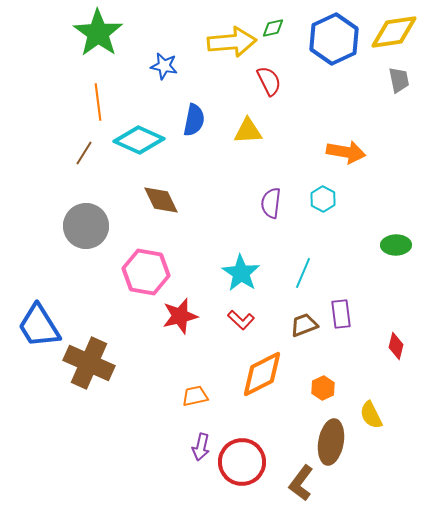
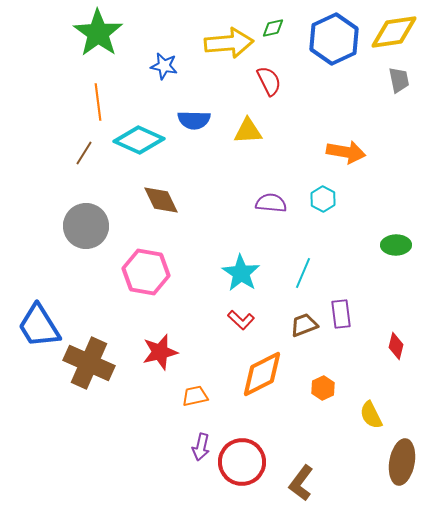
yellow arrow: moved 3 px left, 1 px down
blue semicircle: rotated 80 degrees clockwise
purple semicircle: rotated 88 degrees clockwise
red star: moved 20 px left, 36 px down
brown ellipse: moved 71 px right, 20 px down
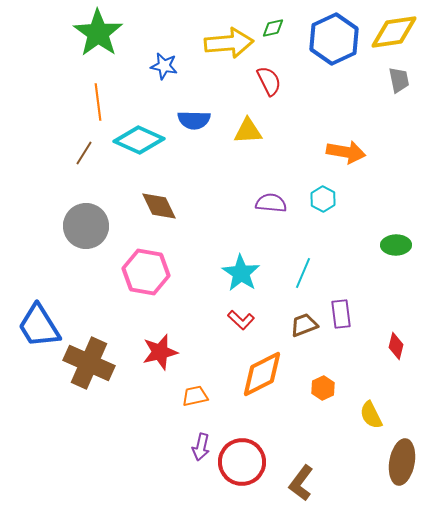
brown diamond: moved 2 px left, 6 px down
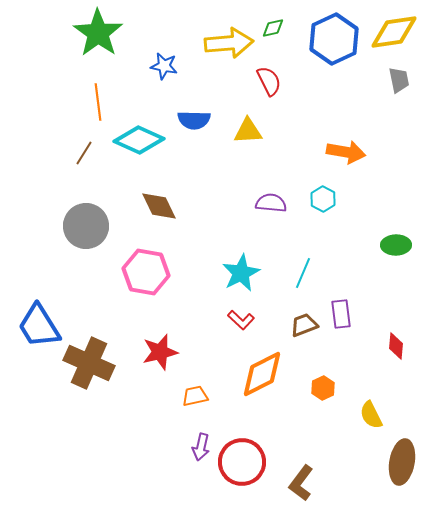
cyan star: rotated 12 degrees clockwise
red diamond: rotated 8 degrees counterclockwise
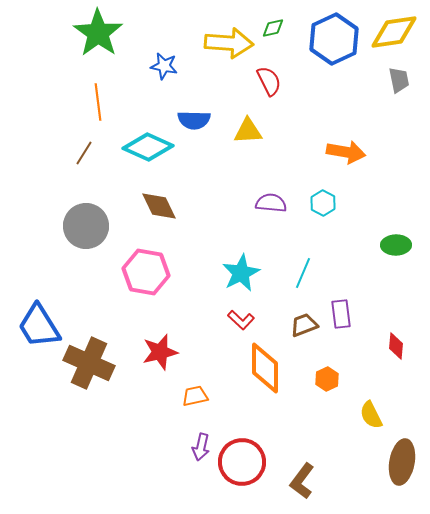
yellow arrow: rotated 9 degrees clockwise
cyan diamond: moved 9 px right, 7 px down
cyan hexagon: moved 4 px down
orange diamond: moved 3 px right, 6 px up; rotated 63 degrees counterclockwise
orange hexagon: moved 4 px right, 9 px up
brown L-shape: moved 1 px right, 2 px up
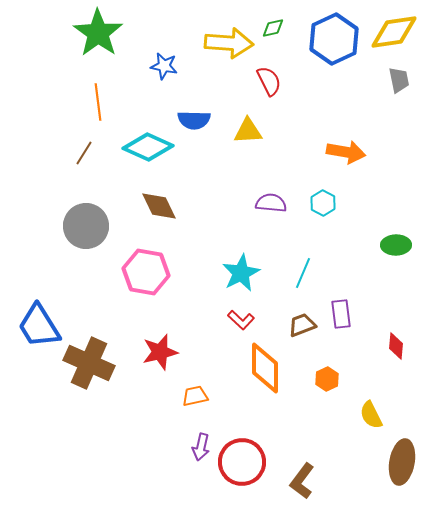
brown trapezoid: moved 2 px left
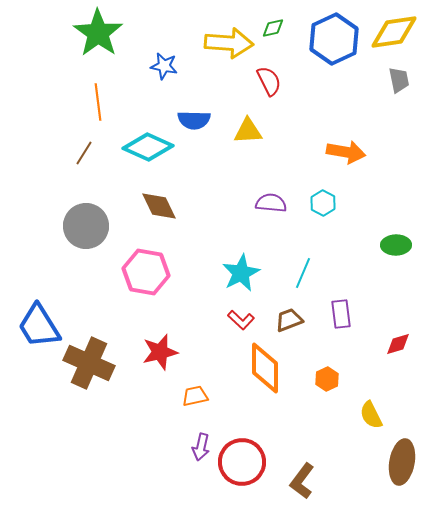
brown trapezoid: moved 13 px left, 5 px up
red diamond: moved 2 px right, 2 px up; rotated 68 degrees clockwise
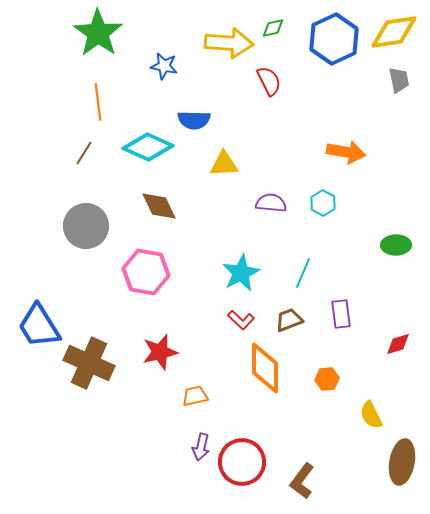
yellow triangle: moved 24 px left, 33 px down
orange hexagon: rotated 20 degrees clockwise
